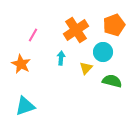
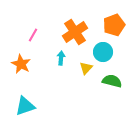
orange cross: moved 1 px left, 2 px down
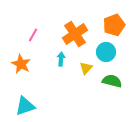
orange cross: moved 2 px down
cyan circle: moved 3 px right
cyan arrow: moved 1 px down
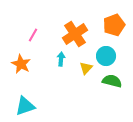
cyan circle: moved 4 px down
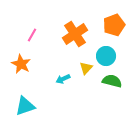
pink line: moved 1 px left
cyan arrow: moved 2 px right, 20 px down; rotated 120 degrees counterclockwise
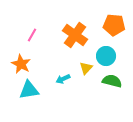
orange pentagon: rotated 25 degrees clockwise
orange cross: moved 1 px down; rotated 20 degrees counterclockwise
cyan triangle: moved 4 px right, 16 px up; rotated 10 degrees clockwise
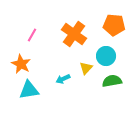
orange cross: moved 1 px left, 1 px up
green semicircle: rotated 24 degrees counterclockwise
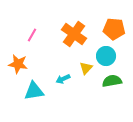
orange pentagon: moved 4 px down
orange star: moved 3 px left; rotated 18 degrees counterclockwise
cyan triangle: moved 5 px right, 1 px down
